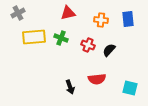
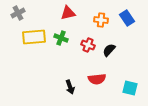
blue rectangle: moved 1 px left, 1 px up; rotated 28 degrees counterclockwise
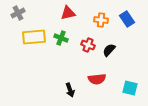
blue rectangle: moved 1 px down
black arrow: moved 3 px down
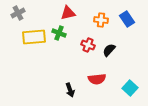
green cross: moved 2 px left, 5 px up
cyan square: rotated 28 degrees clockwise
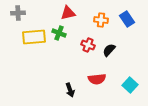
gray cross: rotated 24 degrees clockwise
cyan square: moved 3 px up
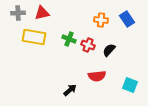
red triangle: moved 26 px left
green cross: moved 10 px right, 6 px down
yellow rectangle: rotated 15 degrees clockwise
red semicircle: moved 3 px up
cyan square: rotated 21 degrees counterclockwise
black arrow: rotated 112 degrees counterclockwise
